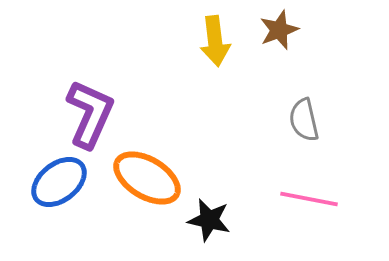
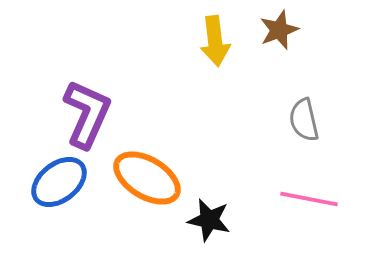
purple L-shape: moved 3 px left
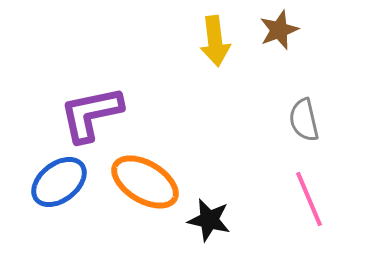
purple L-shape: moved 4 px right; rotated 126 degrees counterclockwise
orange ellipse: moved 2 px left, 4 px down
pink line: rotated 56 degrees clockwise
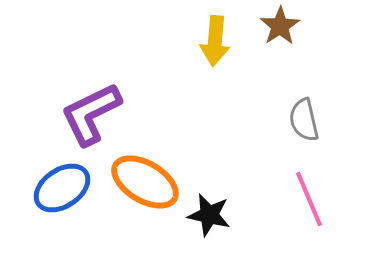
brown star: moved 1 px right, 4 px up; rotated 12 degrees counterclockwise
yellow arrow: rotated 12 degrees clockwise
purple L-shape: rotated 14 degrees counterclockwise
blue ellipse: moved 3 px right, 6 px down; rotated 4 degrees clockwise
black star: moved 5 px up
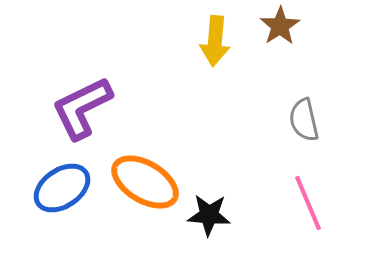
purple L-shape: moved 9 px left, 6 px up
pink line: moved 1 px left, 4 px down
black star: rotated 9 degrees counterclockwise
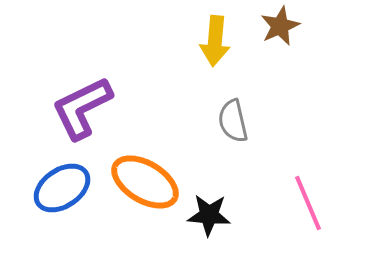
brown star: rotated 9 degrees clockwise
gray semicircle: moved 71 px left, 1 px down
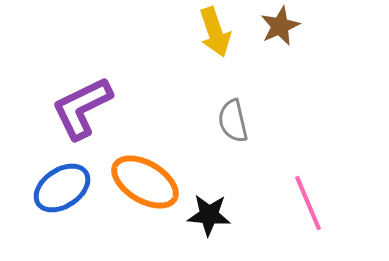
yellow arrow: moved 9 px up; rotated 24 degrees counterclockwise
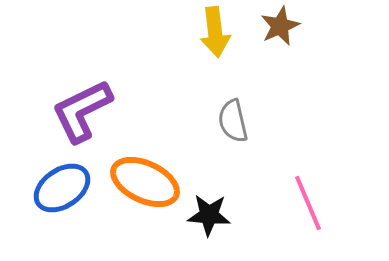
yellow arrow: rotated 12 degrees clockwise
purple L-shape: moved 3 px down
orange ellipse: rotated 6 degrees counterclockwise
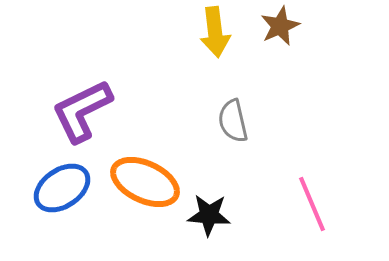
pink line: moved 4 px right, 1 px down
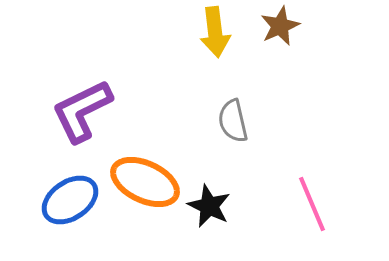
blue ellipse: moved 8 px right, 12 px down
black star: moved 9 px up; rotated 21 degrees clockwise
